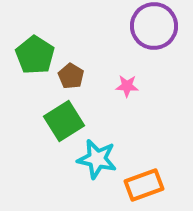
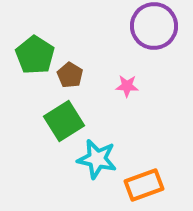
brown pentagon: moved 1 px left, 1 px up
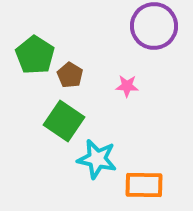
green square: rotated 24 degrees counterclockwise
orange rectangle: rotated 21 degrees clockwise
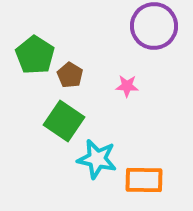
orange rectangle: moved 5 px up
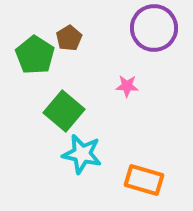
purple circle: moved 2 px down
brown pentagon: moved 1 px left, 37 px up; rotated 10 degrees clockwise
green square: moved 10 px up; rotated 6 degrees clockwise
cyan star: moved 15 px left, 5 px up
orange rectangle: rotated 15 degrees clockwise
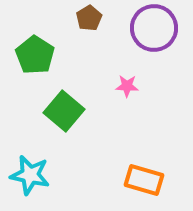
brown pentagon: moved 20 px right, 20 px up
cyan star: moved 52 px left, 21 px down
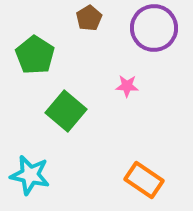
green square: moved 2 px right
orange rectangle: rotated 18 degrees clockwise
